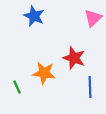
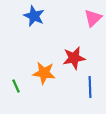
red star: rotated 30 degrees counterclockwise
green line: moved 1 px left, 1 px up
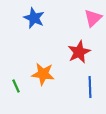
blue star: moved 2 px down
red star: moved 5 px right, 6 px up; rotated 15 degrees counterclockwise
orange star: moved 1 px left, 1 px down
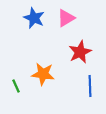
pink triangle: moved 27 px left; rotated 12 degrees clockwise
red star: moved 1 px right
blue line: moved 1 px up
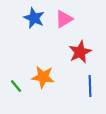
pink triangle: moved 2 px left, 1 px down
orange star: moved 3 px down
green line: rotated 16 degrees counterclockwise
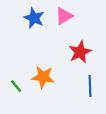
pink triangle: moved 3 px up
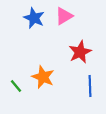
orange star: rotated 15 degrees clockwise
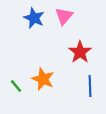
pink triangle: rotated 18 degrees counterclockwise
red star: rotated 10 degrees counterclockwise
orange star: moved 2 px down
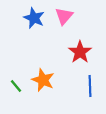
orange star: moved 1 px down
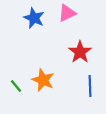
pink triangle: moved 3 px right, 3 px up; rotated 24 degrees clockwise
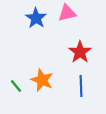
pink triangle: rotated 12 degrees clockwise
blue star: moved 2 px right; rotated 10 degrees clockwise
orange star: moved 1 px left
blue line: moved 9 px left
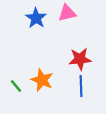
red star: moved 7 px down; rotated 30 degrees clockwise
